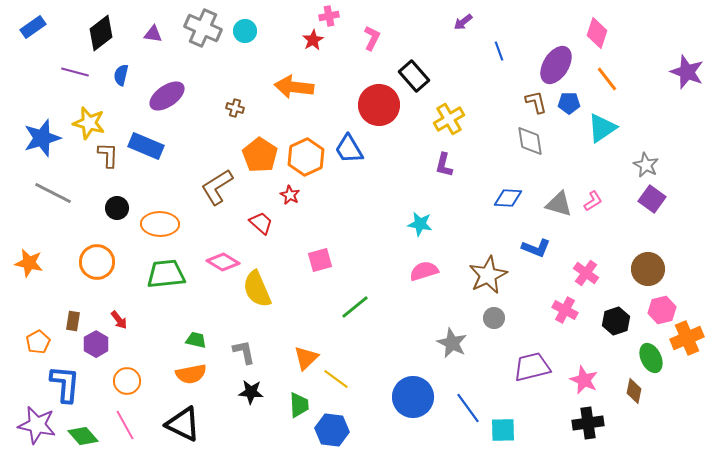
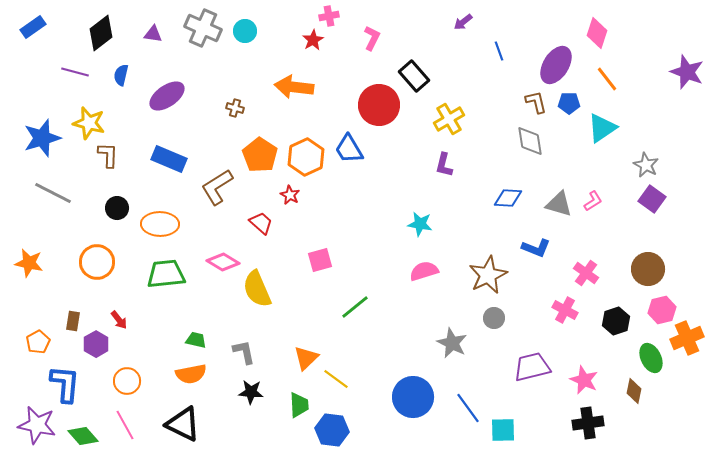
blue rectangle at (146, 146): moved 23 px right, 13 px down
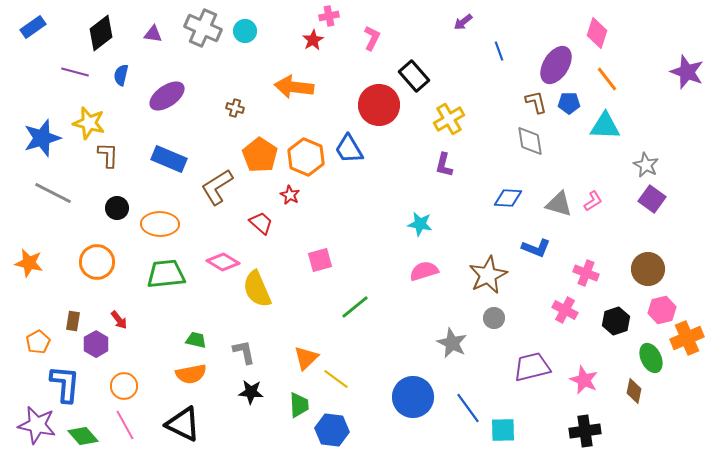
cyan triangle at (602, 128): moved 3 px right, 2 px up; rotated 36 degrees clockwise
orange hexagon at (306, 157): rotated 12 degrees counterclockwise
pink cross at (586, 273): rotated 15 degrees counterclockwise
orange circle at (127, 381): moved 3 px left, 5 px down
black cross at (588, 423): moved 3 px left, 8 px down
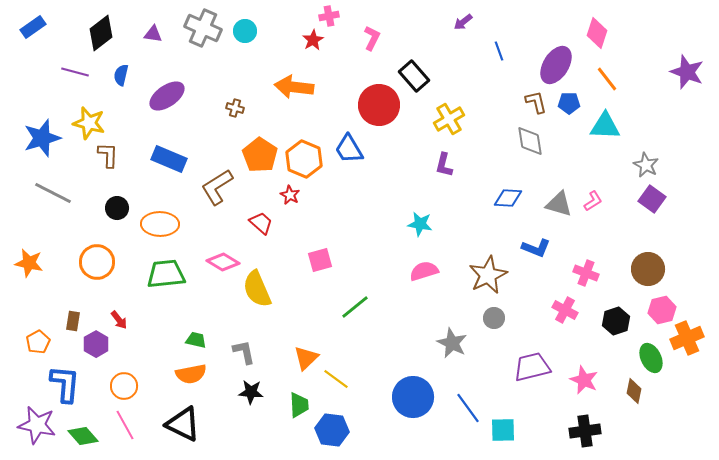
orange hexagon at (306, 157): moved 2 px left, 2 px down
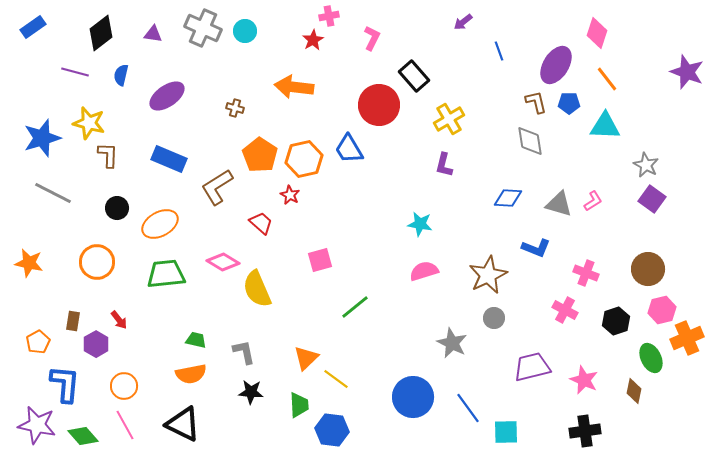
orange hexagon at (304, 159): rotated 24 degrees clockwise
orange ellipse at (160, 224): rotated 30 degrees counterclockwise
cyan square at (503, 430): moved 3 px right, 2 px down
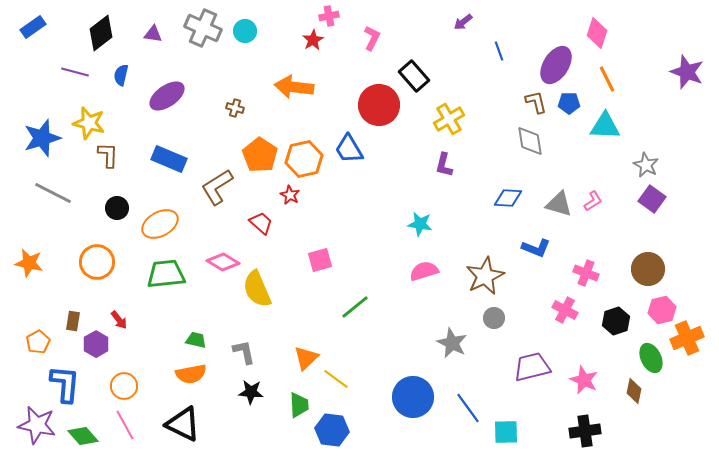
orange line at (607, 79): rotated 12 degrees clockwise
brown star at (488, 275): moved 3 px left, 1 px down
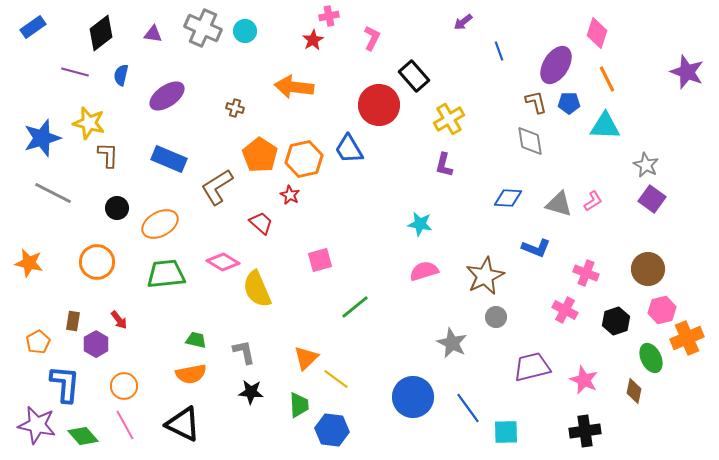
gray circle at (494, 318): moved 2 px right, 1 px up
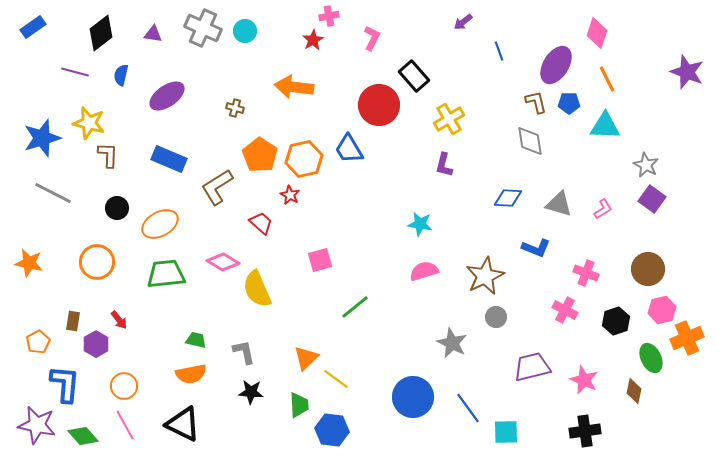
pink L-shape at (593, 201): moved 10 px right, 8 px down
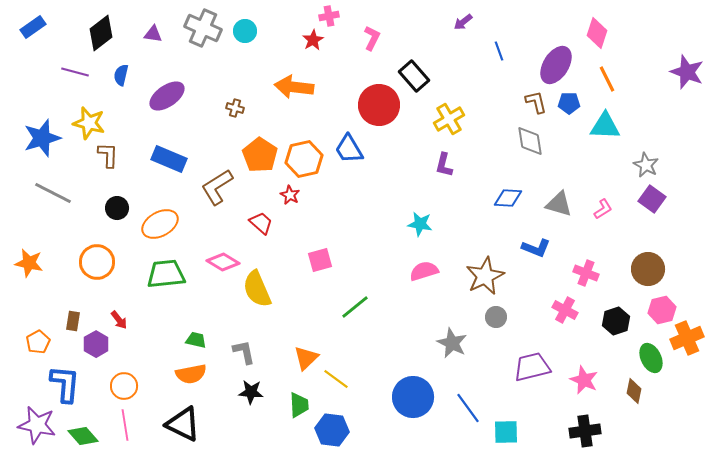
pink line at (125, 425): rotated 20 degrees clockwise
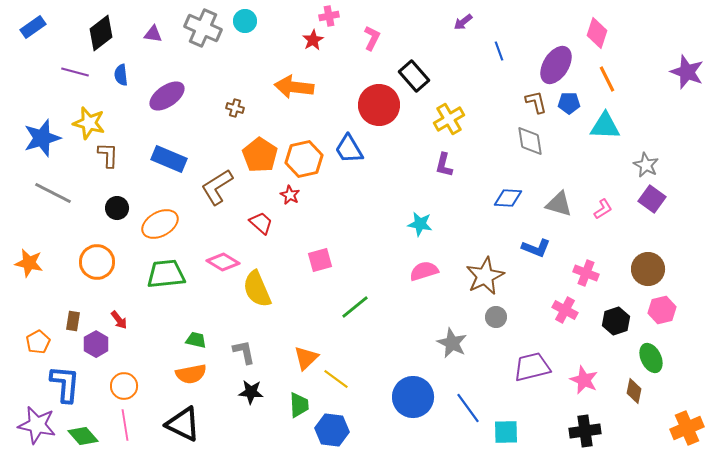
cyan circle at (245, 31): moved 10 px up
blue semicircle at (121, 75): rotated 20 degrees counterclockwise
orange cross at (687, 338): moved 90 px down
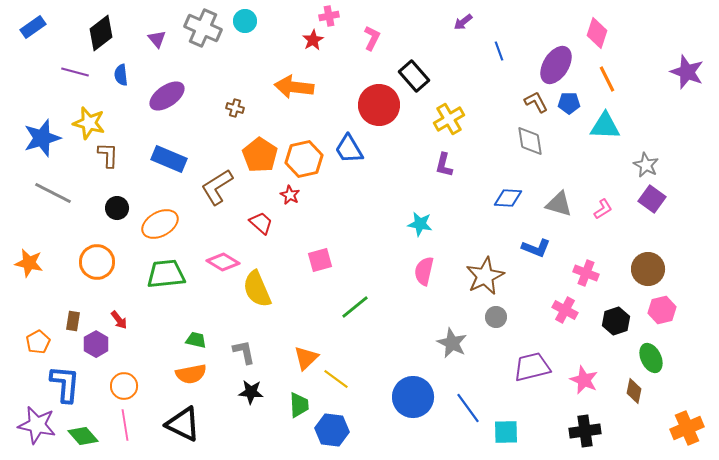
purple triangle at (153, 34): moved 4 px right, 5 px down; rotated 42 degrees clockwise
brown L-shape at (536, 102): rotated 15 degrees counterclockwise
pink semicircle at (424, 271): rotated 60 degrees counterclockwise
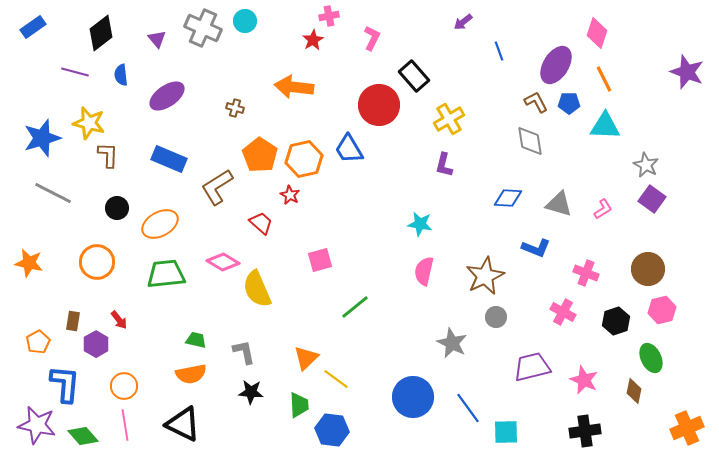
orange line at (607, 79): moved 3 px left
pink cross at (565, 310): moved 2 px left, 2 px down
